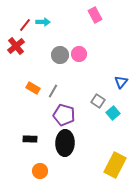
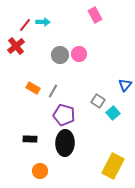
blue triangle: moved 4 px right, 3 px down
yellow rectangle: moved 2 px left, 1 px down
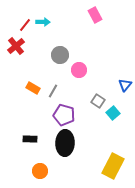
pink circle: moved 16 px down
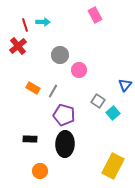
red line: rotated 56 degrees counterclockwise
red cross: moved 2 px right
black ellipse: moved 1 px down
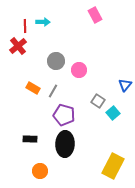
red line: moved 1 px down; rotated 16 degrees clockwise
gray circle: moved 4 px left, 6 px down
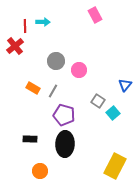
red cross: moved 3 px left
yellow rectangle: moved 2 px right
